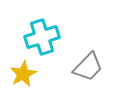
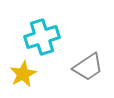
gray trapezoid: rotated 12 degrees clockwise
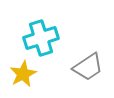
cyan cross: moved 1 px left, 1 px down
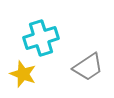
yellow star: rotated 24 degrees counterclockwise
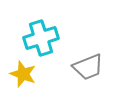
gray trapezoid: rotated 12 degrees clockwise
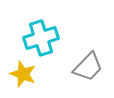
gray trapezoid: rotated 24 degrees counterclockwise
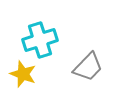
cyan cross: moved 1 px left, 2 px down
